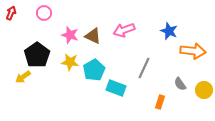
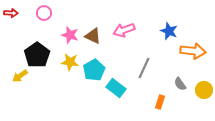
red arrow: rotated 72 degrees clockwise
yellow arrow: moved 3 px left, 1 px up
cyan rectangle: rotated 18 degrees clockwise
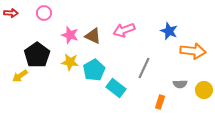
gray semicircle: rotated 56 degrees counterclockwise
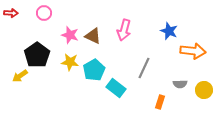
pink arrow: rotated 55 degrees counterclockwise
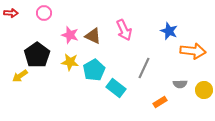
pink arrow: rotated 40 degrees counterclockwise
orange rectangle: rotated 40 degrees clockwise
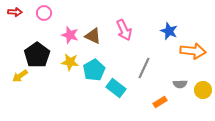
red arrow: moved 4 px right, 1 px up
yellow circle: moved 1 px left
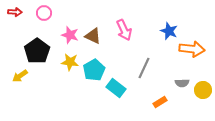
orange arrow: moved 1 px left, 2 px up
black pentagon: moved 4 px up
gray semicircle: moved 2 px right, 1 px up
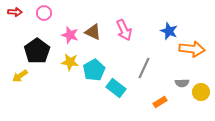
brown triangle: moved 4 px up
yellow circle: moved 2 px left, 2 px down
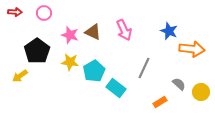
cyan pentagon: moved 1 px down
gray semicircle: moved 3 px left, 1 px down; rotated 136 degrees counterclockwise
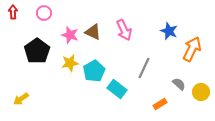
red arrow: moved 2 px left; rotated 96 degrees counterclockwise
orange arrow: rotated 70 degrees counterclockwise
yellow star: moved 1 px down; rotated 18 degrees counterclockwise
yellow arrow: moved 1 px right, 23 px down
cyan rectangle: moved 1 px right, 1 px down
orange rectangle: moved 2 px down
